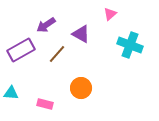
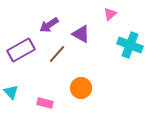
purple arrow: moved 3 px right
cyan triangle: moved 1 px up; rotated 42 degrees clockwise
pink rectangle: moved 1 px up
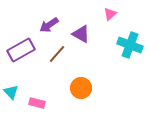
pink rectangle: moved 8 px left
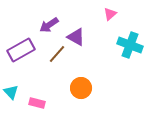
purple triangle: moved 5 px left, 3 px down
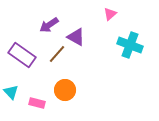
purple rectangle: moved 1 px right, 5 px down; rotated 64 degrees clockwise
orange circle: moved 16 px left, 2 px down
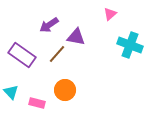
purple triangle: rotated 18 degrees counterclockwise
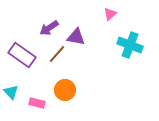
purple arrow: moved 3 px down
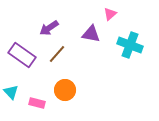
purple triangle: moved 15 px right, 3 px up
